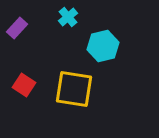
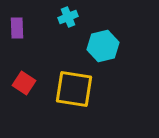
cyan cross: rotated 18 degrees clockwise
purple rectangle: rotated 45 degrees counterclockwise
red square: moved 2 px up
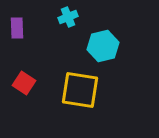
yellow square: moved 6 px right, 1 px down
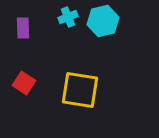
purple rectangle: moved 6 px right
cyan hexagon: moved 25 px up
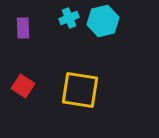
cyan cross: moved 1 px right, 1 px down
red square: moved 1 px left, 3 px down
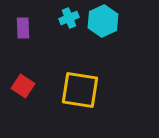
cyan hexagon: rotated 12 degrees counterclockwise
